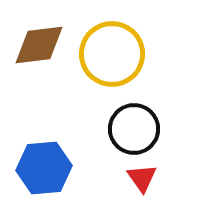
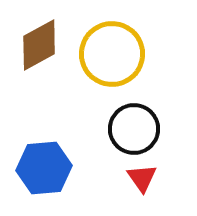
brown diamond: rotated 22 degrees counterclockwise
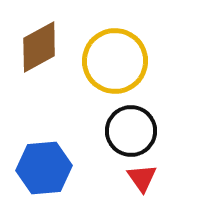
brown diamond: moved 2 px down
yellow circle: moved 3 px right, 7 px down
black circle: moved 3 px left, 2 px down
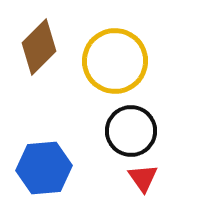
brown diamond: rotated 16 degrees counterclockwise
red triangle: moved 1 px right
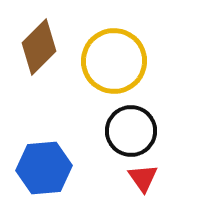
yellow circle: moved 1 px left
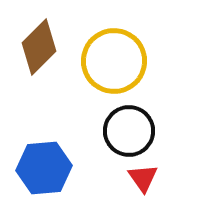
black circle: moved 2 px left
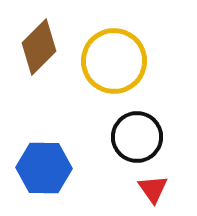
black circle: moved 8 px right, 6 px down
blue hexagon: rotated 6 degrees clockwise
red triangle: moved 10 px right, 11 px down
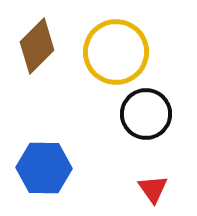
brown diamond: moved 2 px left, 1 px up
yellow circle: moved 2 px right, 9 px up
black circle: moved 9 px right, 23 px up
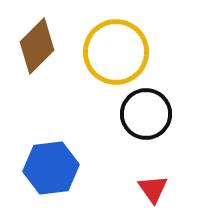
blue hexagon: moved 7 px right; rotated 8 degrees counterclockwise
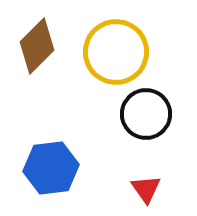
red triangle: moved 7 px left
